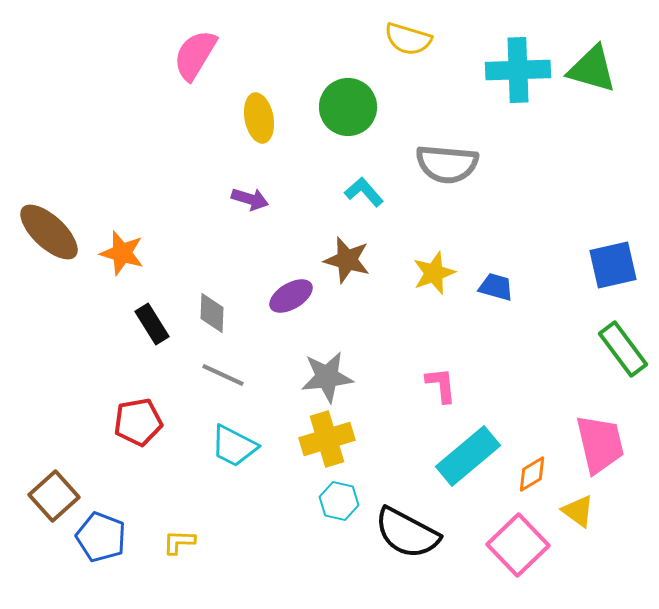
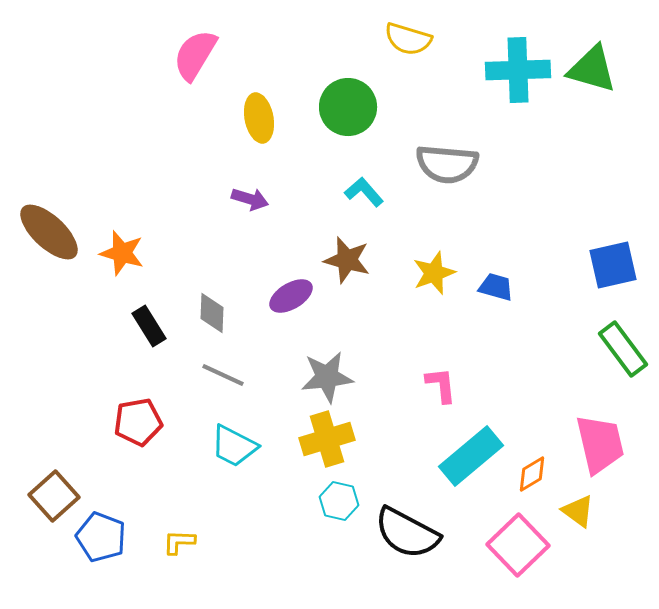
black rectangle: moved 3 px left, 2 px down
cyan rectangle: moved 3 px right
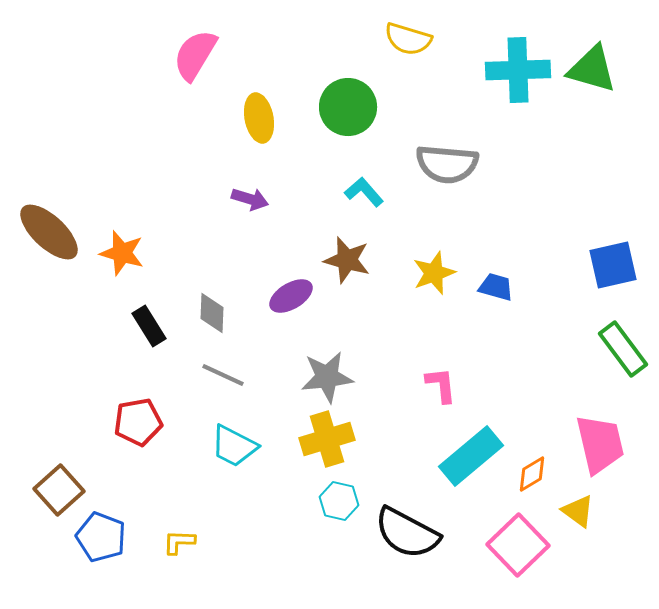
brown square: moved 5 px right, 6 px up
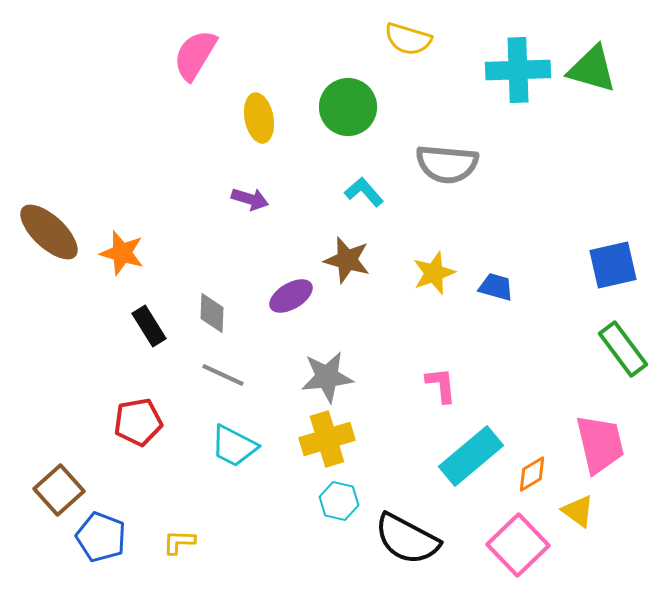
black semicircle: moved 6 px down
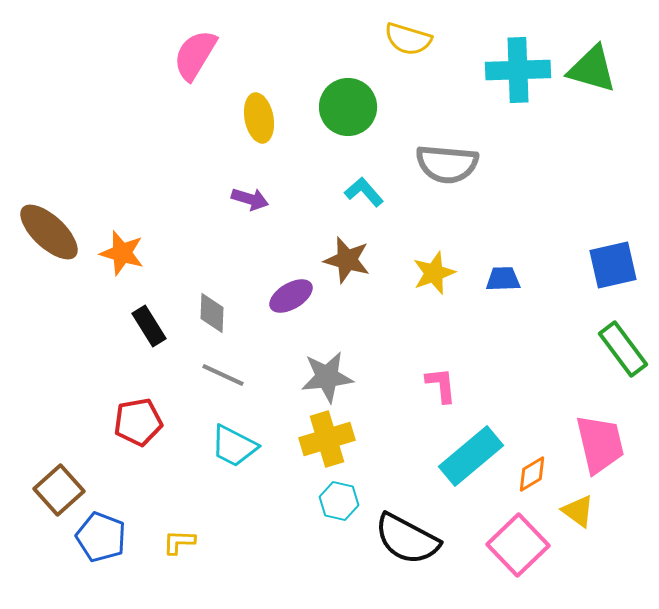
blue trapezoid: moved 7 px right, 8 px up; rotated 18 degrees counterclockwise
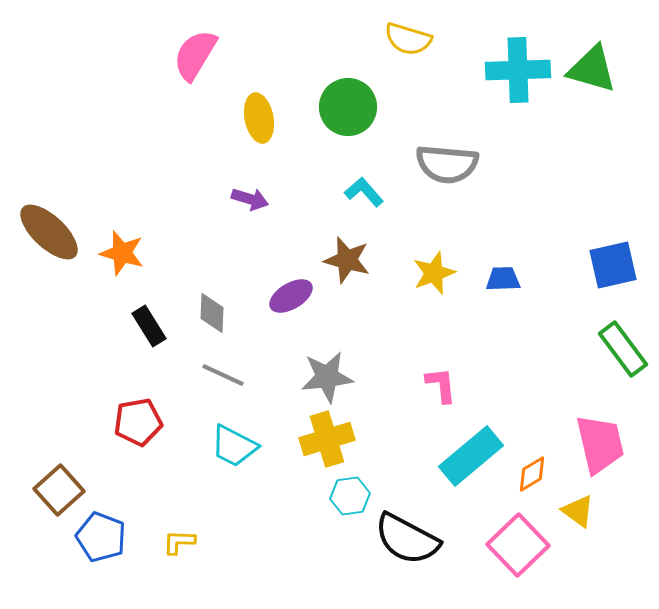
cyan hexagon: moved 11 px right, 5 px up; rotated 21 degrees counterclockwise
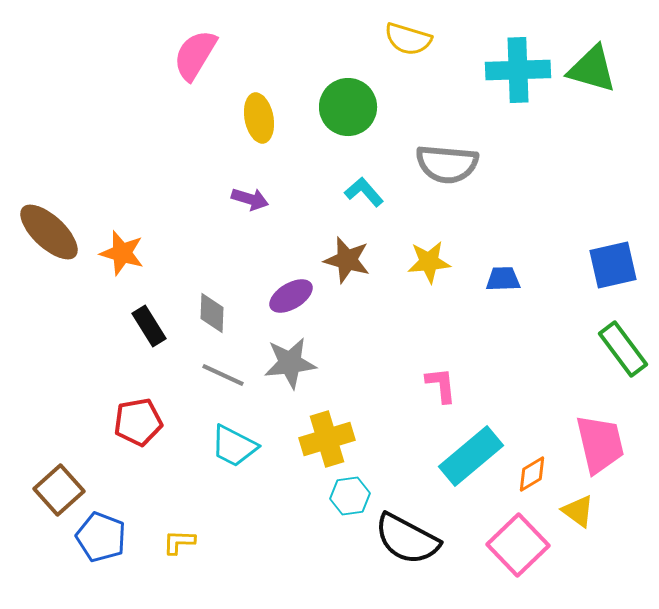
yellow star: moved 5 px left, 11 px up; rotated 15 degrees clockwise
gray star: moved 37 px left, 14 px up
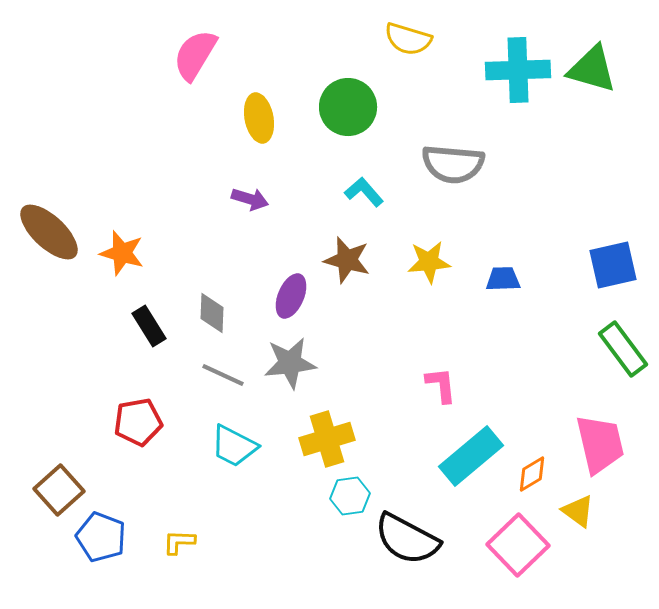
gray semicircle: moved 6 px right
purple ellipse: rotated 36 degrees counterclockwise
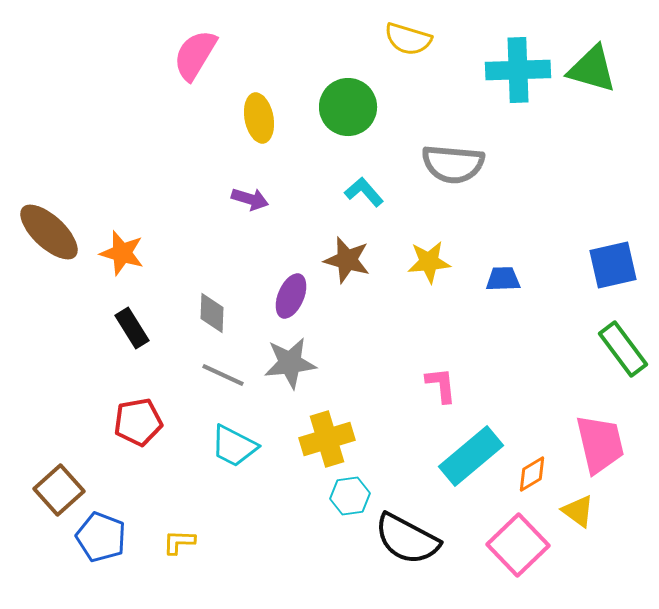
black rectangle: moved 17 px left, 2 px down
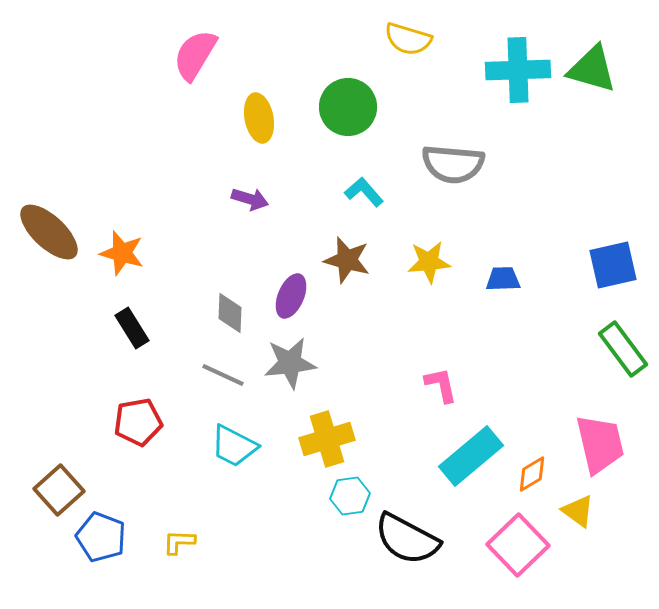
gray diamond: moved 18 px right
pink L-shape: rotated 6 degrees counterclockwise
